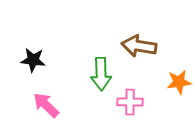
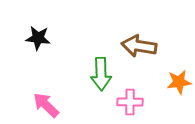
black star: moved 5 px right, 22 px up
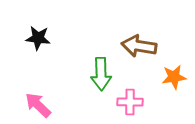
orange star: moved 5 px left, 5 px up
pink arrow: moved 8 px left
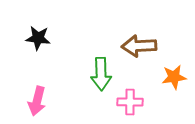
brown arrow: rotated 12 degrees counterclockwise
pink arrow: moved 1 px left, 4 px up; rotated 120 degrees counterclockwise
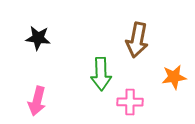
brown arrow: moved 2 px left, 6 px up; rotated 76 degrees counterclockwise
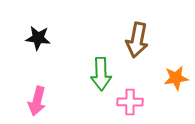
orange star: moved 2 px right, 1 px down
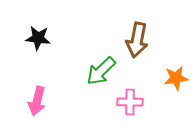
green arrow: moved 3 px up; rotated 48 degrees clockwise
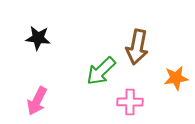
brown arrow: moved 7 px down
pink arrow: rotated 12 degrees clockwise
